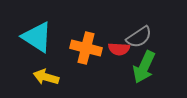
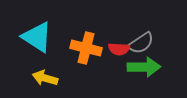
gray semicircle: moved 2 px right, 6 px down
green arrow: rotated 116 degrees counterclockwise
yellow arrow: moved 1 px left, 1 px down
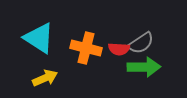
cyan triangle: moved 2 px right, 1 px down
yellow arrow: rotated 140 degrees clockwise
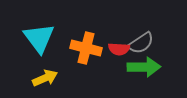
cyan triangle: rotated 20 degrees clockwise
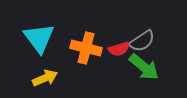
gray semicircle: moved 1 px right, 2 px up
red semicircle: rotated 20 degrees counterclockwise
green arrow: rotated 40 degrees clockwise
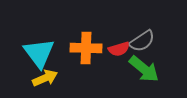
cyan triangle: moved 15 px down
orange cross: rotated 12 degrees counterclockwise
green arrow: moved 2 px down
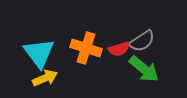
orange cross: rotated 16 degrees clockwise
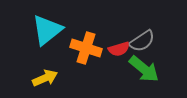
cyan triangle: moved 8 px right, 23 px up; rotated 28 degrees clockwise
